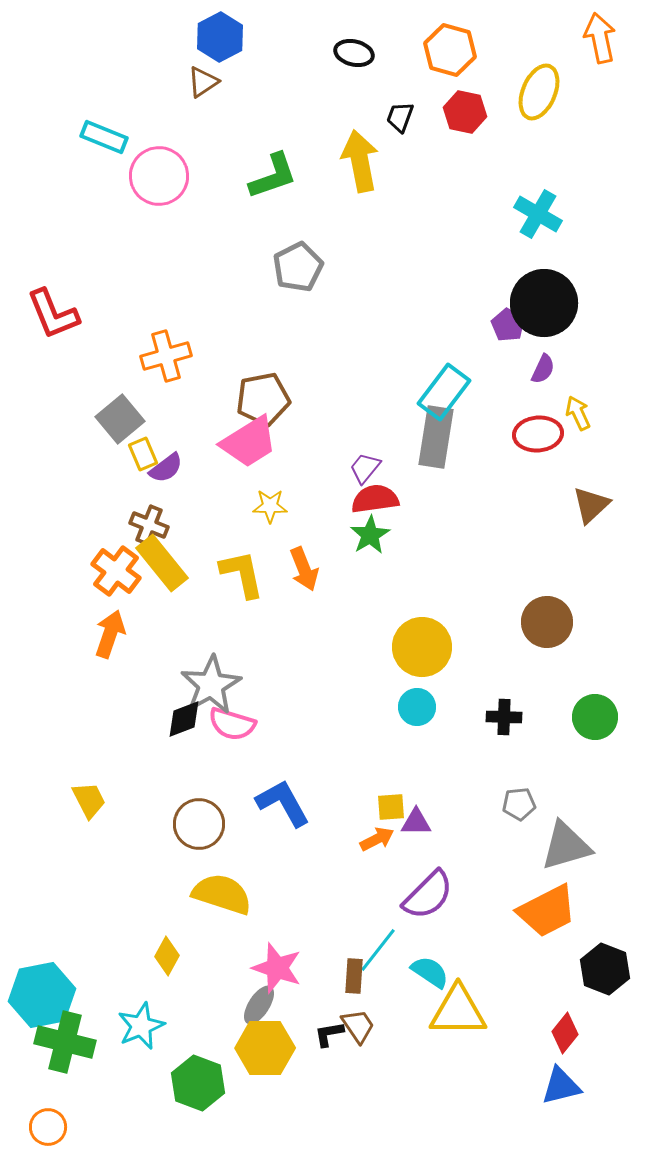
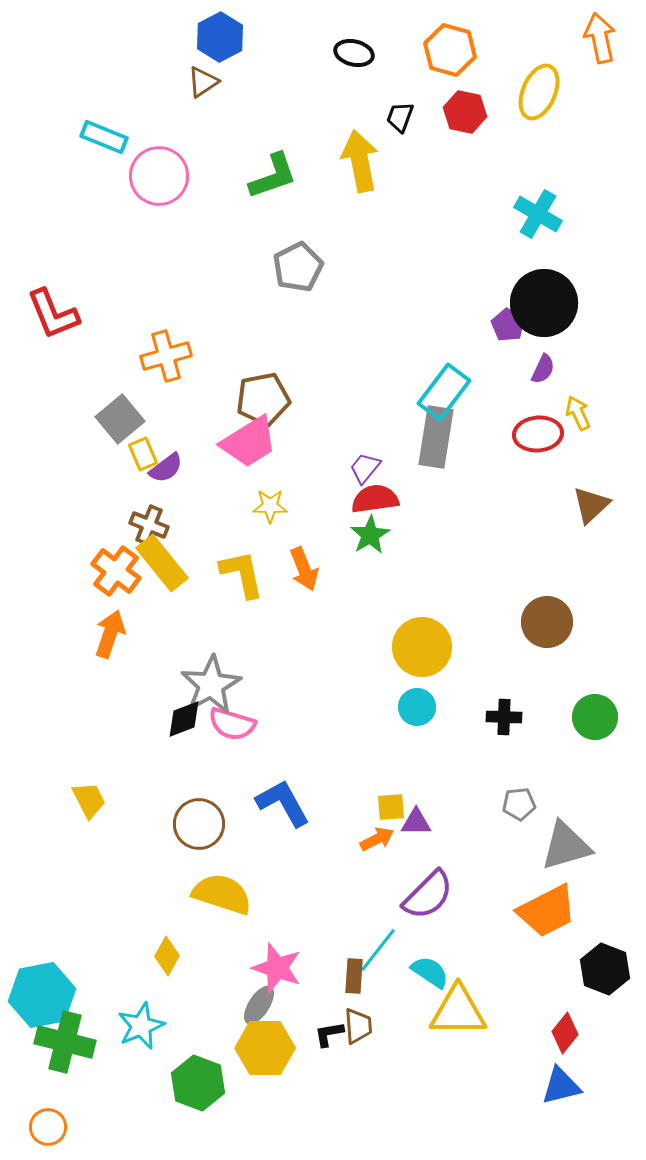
brown trapezoid at (358, 1026): rotated 30 degrees clockwise
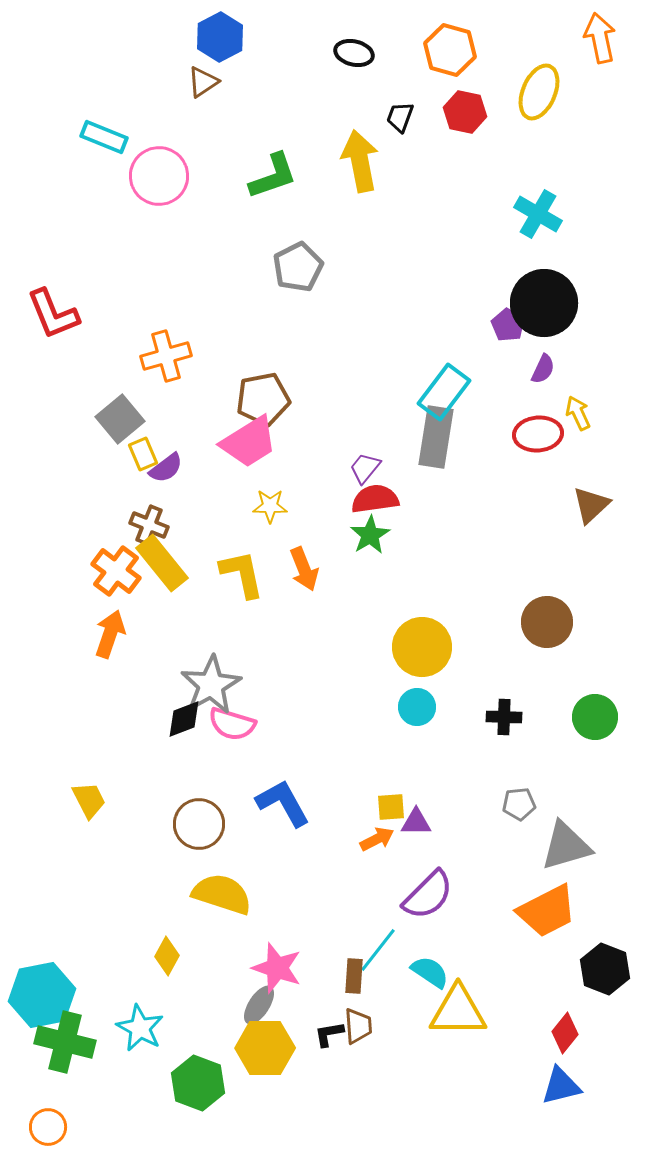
cyan star at (141, 1026): moved 1 px left, 2 px down; rotated 21 degrees counterclockwise
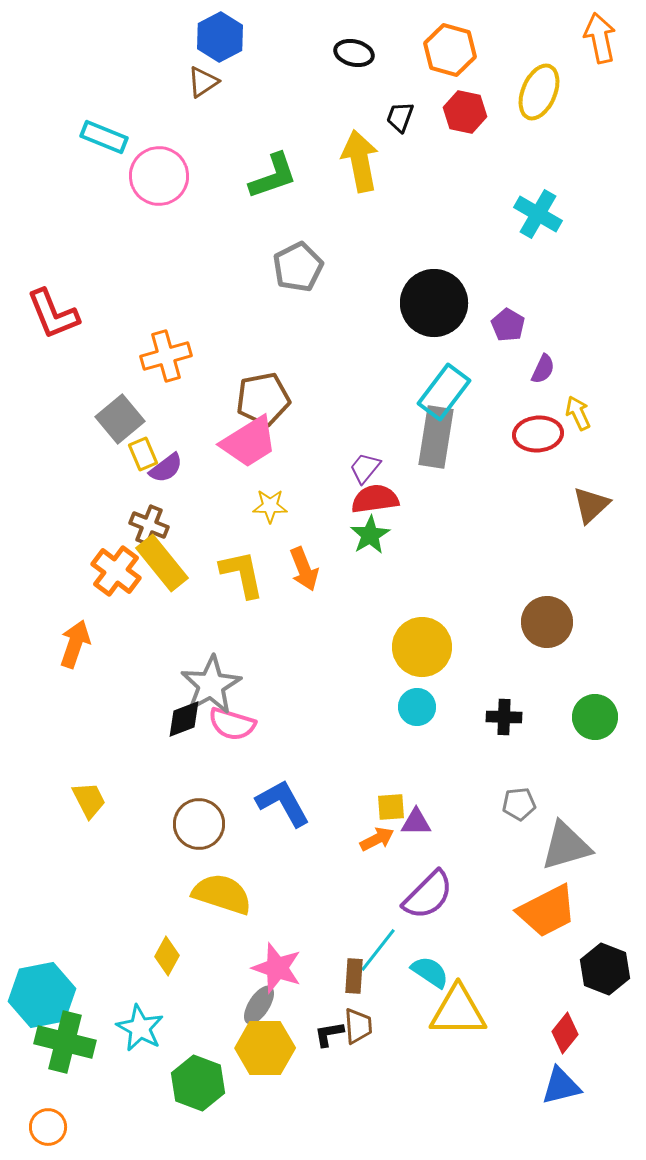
black circle at (544, 303): moved 110 px left
orange arrow at (110, 634): moved 35 px left, 10 px down
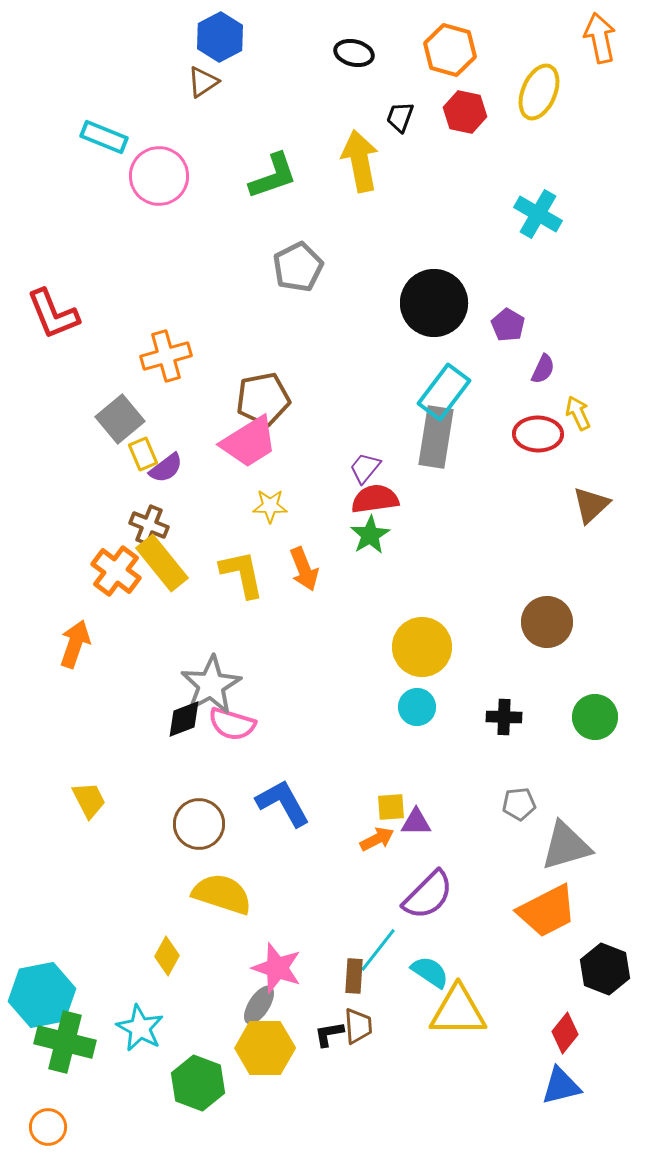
red ellipse at (538, 434): rotated 6 degrees clockwise
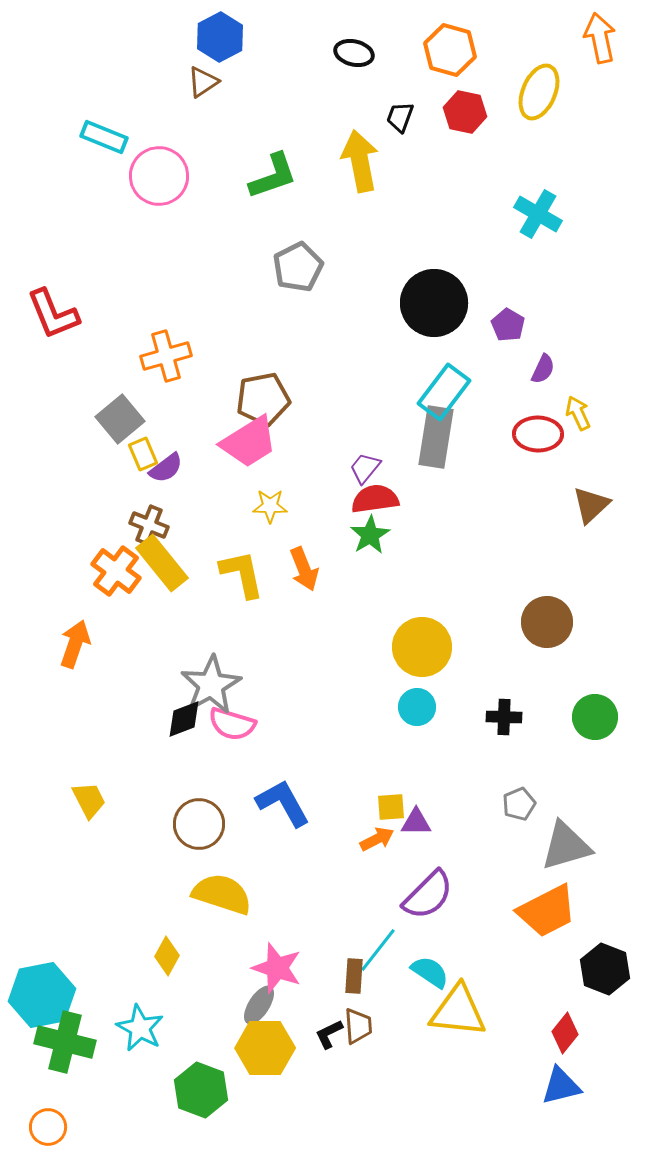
gray pentagon at (519, 804): rotated 16 degrees counterclockwise
yellow triangle at (458, 1011): rotated 6 degrees clockwise
black L-shape at (329, 1034): rotated 16 degrees counterclockwise
green hexagon at (198, 1083): moved 3 px right, 7 px down
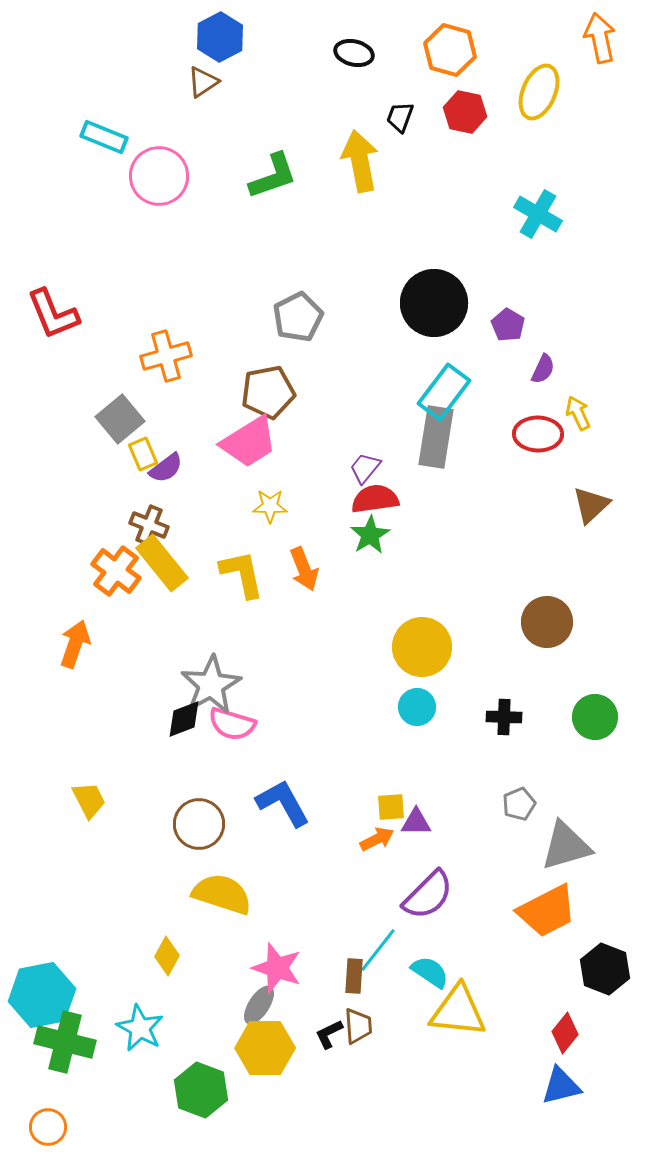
gray pentagon at (298, 267): moved 50 px down
brown pentagon at (263, 399): moved 5 px right, 7 px up
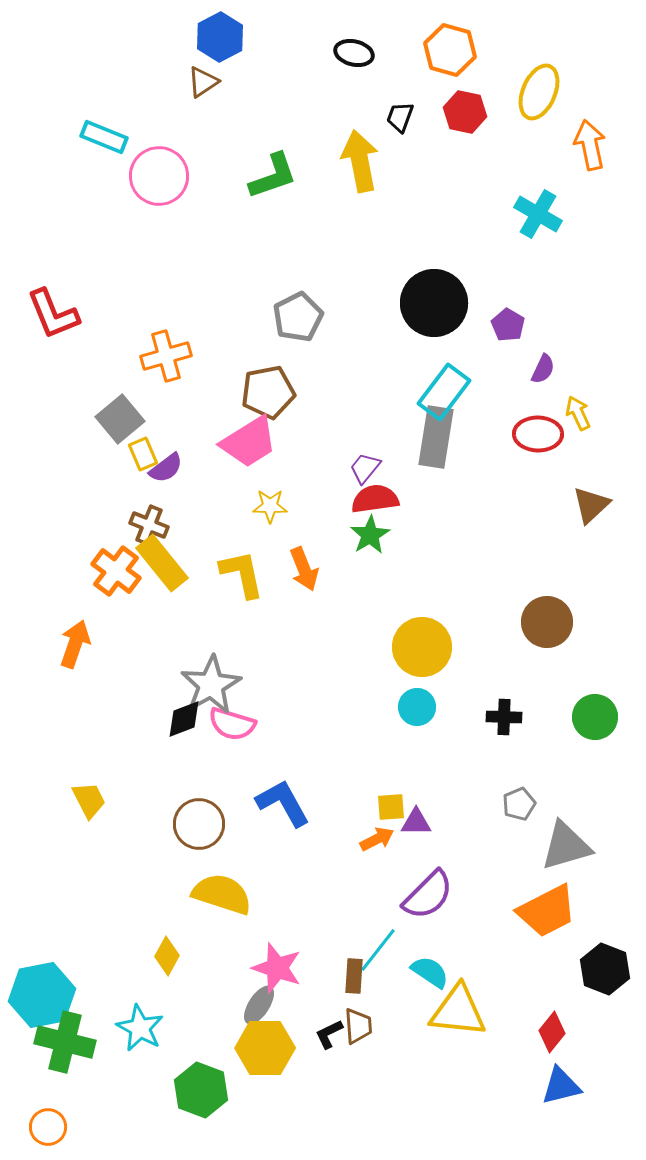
orange arrow at (600, 38): moved 10 px left, 107 px down
red diamond at (565, 1033): moved 13 px left, 1 px up
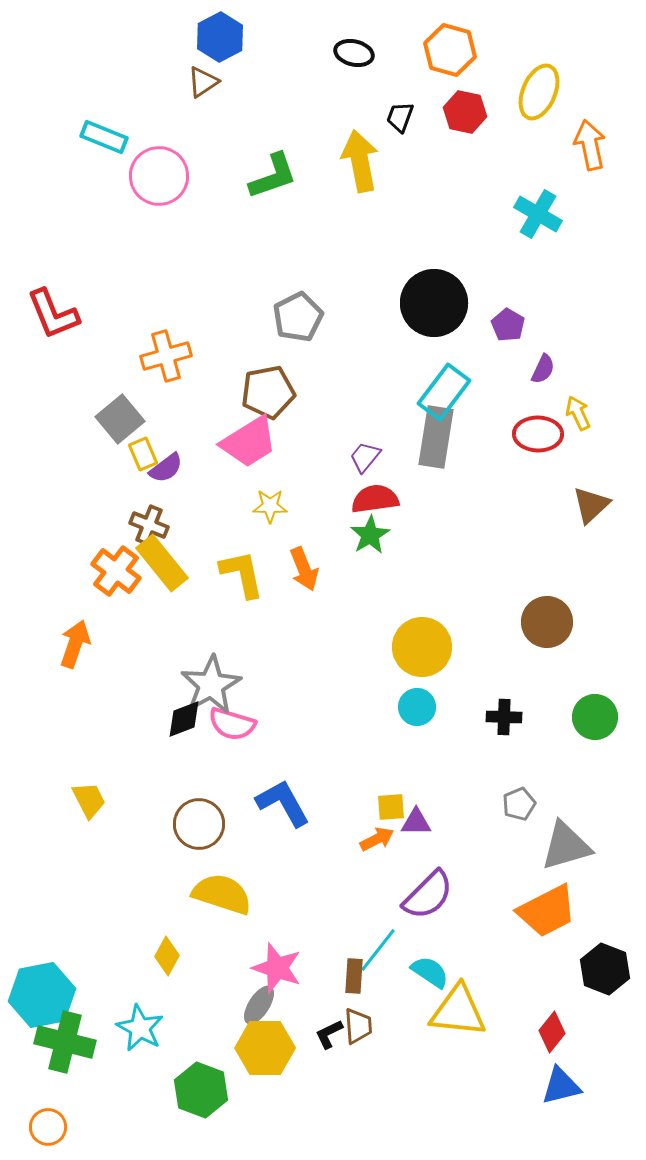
purple trapezoid at (365, 468): moved 11 px up
